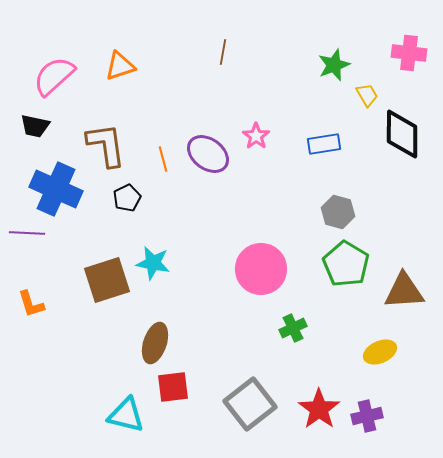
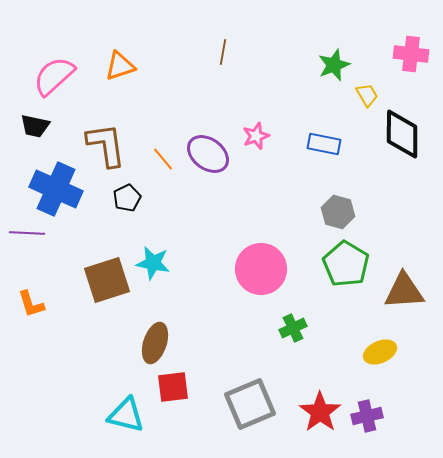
pink cross: moved 2 px right, 1 px down
pink star: rotated 16 degrees clockwise
blue rectangle: rotated 20 degrees clockwise
orange line: rotated 25 degrees counterclockwise
gray square: rotated 15 degrees clockwise
red star: moved 1 px right, 3 px down
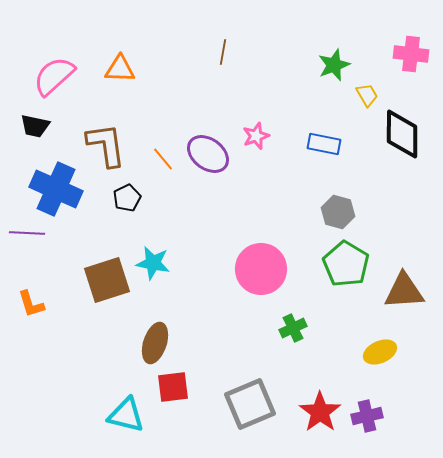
orange triangle: moved 3 px down; rotated 20 degrees clockwise
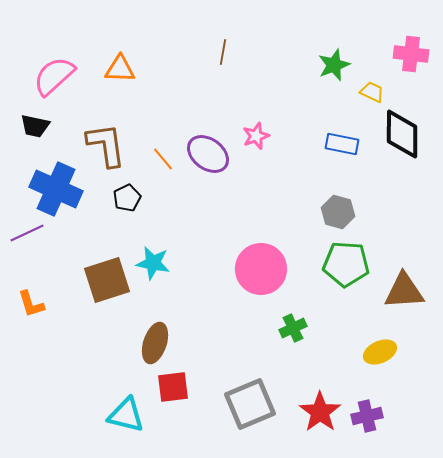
yellow trapezoid: moved 5 px right, 3 px up; rotated 35 degrees counterclockwise
blue rectangle: moved 18 px right
purple line: rotated 28 degrees counterclockwise
green pentagon: rotated 27 degrees counterclockwise
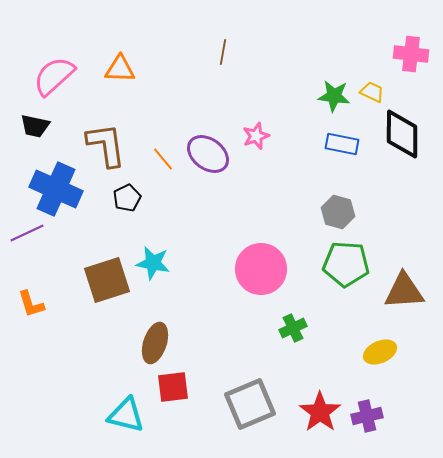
green star: moved 31 px down; rotated 28 degrees clockwise
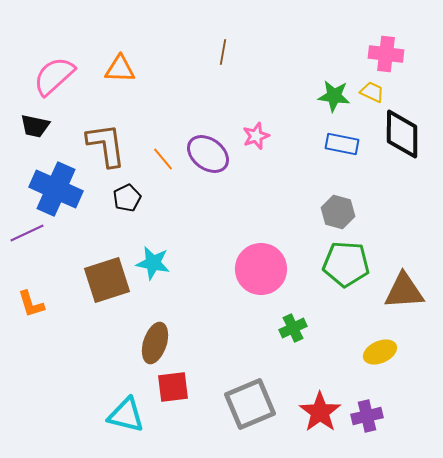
pink cross: moved 25 px left
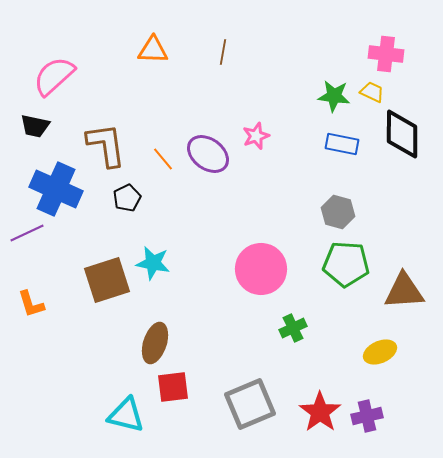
orange triangle: moved 33 px right, 19 px up
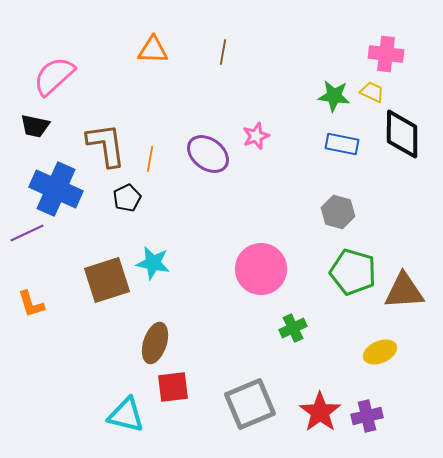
orange line: moved 13 px left; rotated 50 degrees clockwise
green pentagon: moved 7 px right, 8 px down; rotated 12 degrees clockwise
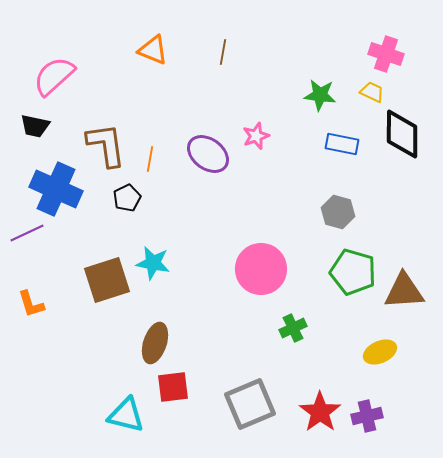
orange triangle: rotated 20 degrees clockwise
pink cross: rotated 12 degrees clockwise
green star: moved 14 px left, 1 px up
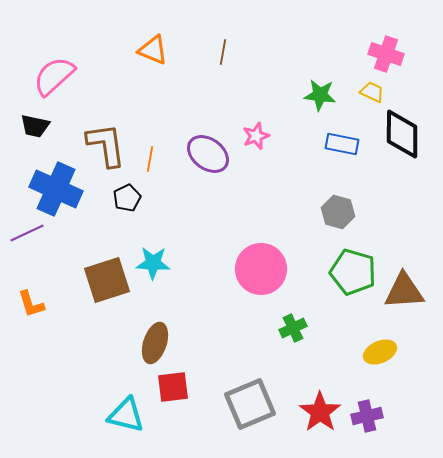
cyan star: rotated 8 degrees counterclockwise
